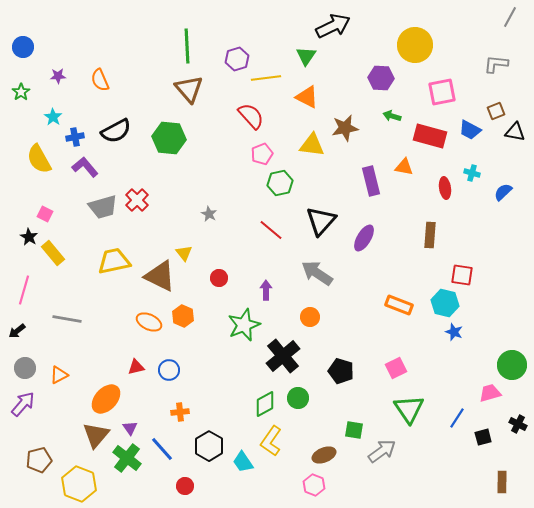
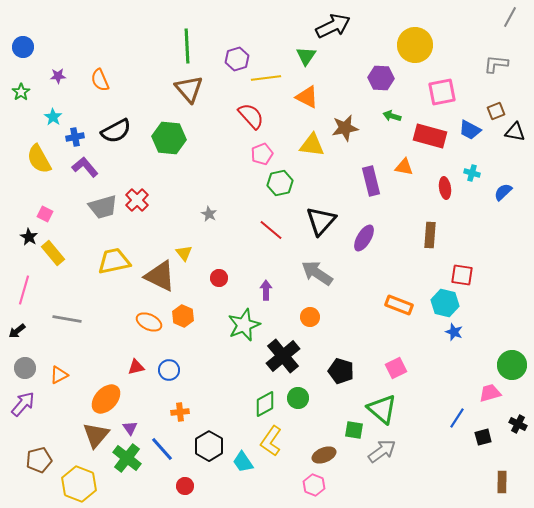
green triangle at (409, 409): moved 27 px left; rotated 16 degrees counterclockwise
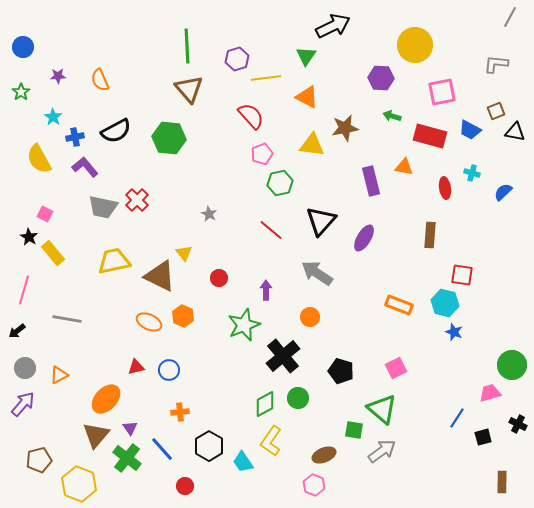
gray trapezoid at (103, 207): rotated 28 degrees clockwise
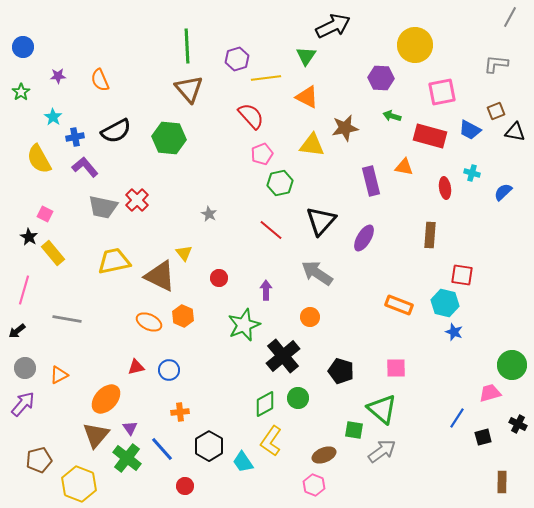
pink square at (396, 368): rotated 25 degrees clockwise
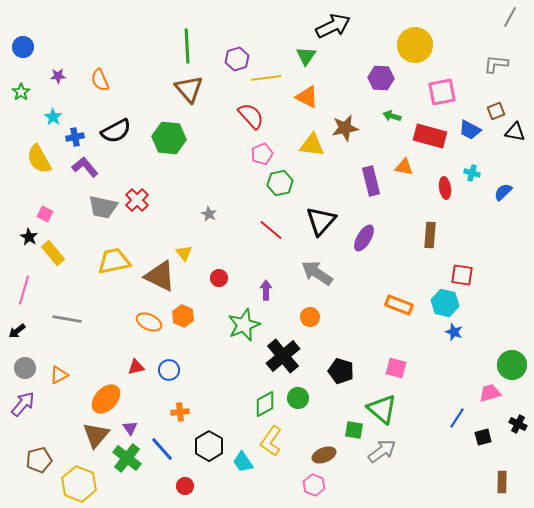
pink square at (396, 368): rotated 15 degrees clockwise
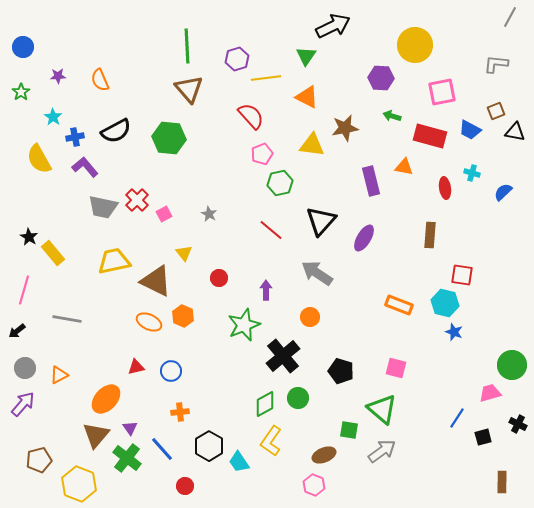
pink square at (45, 214): moved 119 px right; rotated 35 degrees clockwise
brown triangle at (160, 276): moved 4 px left, 5 px down
blue circle at (169, 370): moved 2 px right, 1 px down
green square at (354, 430): moved 5 px left
cyan trapezoid at (243, 462): moved 4 px left
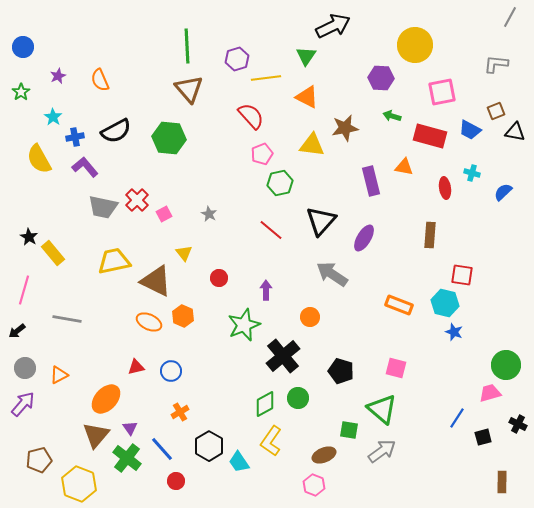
purple star at (58, 76): rotated 21 degrees counterclockwise
gray arrow at (317, 273): moved 15 px right, 1 px down
green circle at (512, 365): moved 6 px left
orange cross at (180, 412): rotated 24 degrees counterclockwise
red circle at (185, 486): moved 9 px left, 5 px up
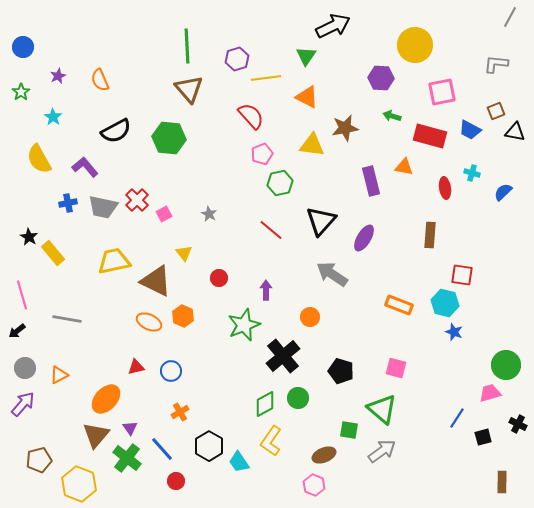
blue cross at (75, 137): moved 7 px left, 66 px down
pink line at (24, 290): moved 2 px left, 5 px down; rotated 32 degrees counterclockwise
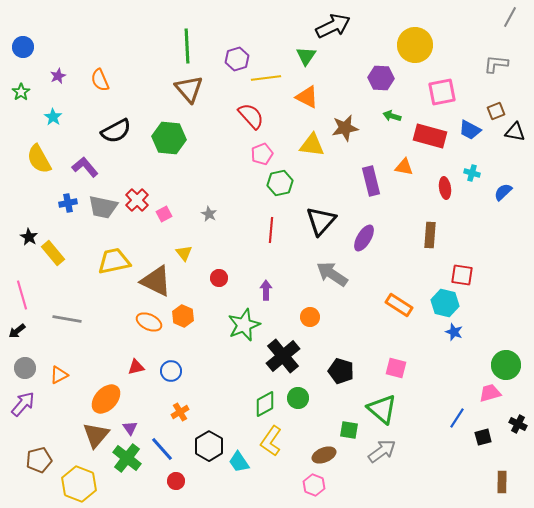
red line at (271, 230): rotated 55 degrees clockwise
orange rectangle at (399, 305): rotated 12 degrees clockwise
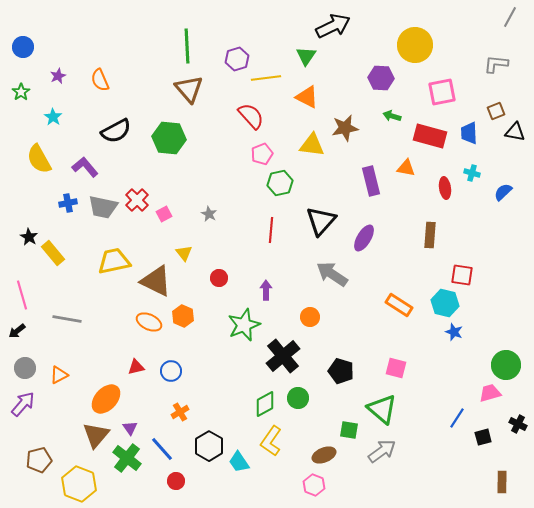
blue trapezoid at (470, 130): moved 1 px left, 3 px down; rotated 60 degrees clockwise
orange triangle at (404, 167): moved 2 px right, 1 px down
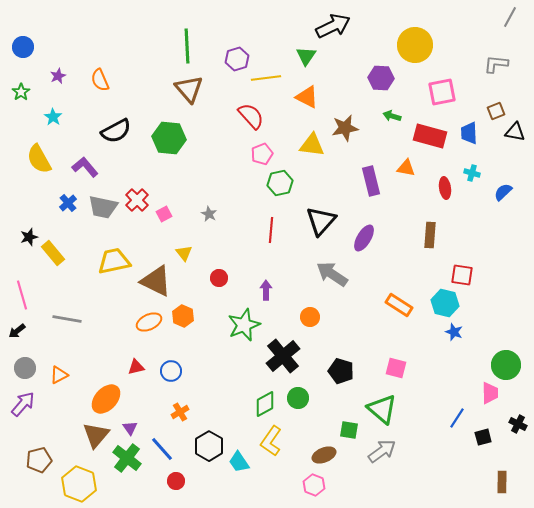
blue cross at (68, 203): rotated 30 degrees counterclockwise
black star at (29, 237): rotated 24 degrees clockwise
orange ellipse at (149, 322): rotated 50 degrees counterclockwise
pink trapezoid at (490, 393): rotated 105 degrees clockwise
